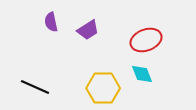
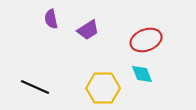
purple semicircle: moved 3 px up
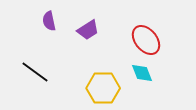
purple semicircle: moved 2 px left, 2 px down
red ellipse: rotated 72 degrees clockwise
cyan diamond: moved 1 px up
black line: moved 15 px up; rotated 12 degrees clockwise
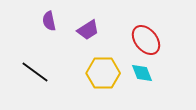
yellow hexagon: moved 15 px up
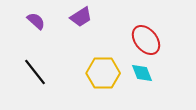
purple semicircle: moved 13 px left; rotated 144 degrees clockwise
purple trapezoid: moved 7 px left, 13 px up
black line: rotated 16 degrees clockwise
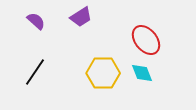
black line: rotated 72 degrees clockwise
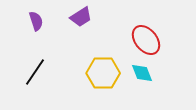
purple semicircle: rotated 30 degrees clockwise
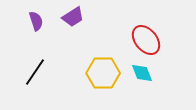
purple trapezoid: moved 8 px left
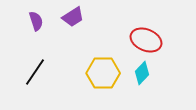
red ellipse: rotated 28 degrees counterclockwise
cyan diamond: rotated 65 degrees clockwise
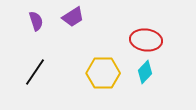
red ellipse: rotated 16 degrees counterclockwise
cyan diamond: moved 3 px right, 1 px up
